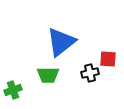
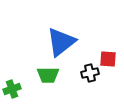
green cross: moved 1 px left, 1 px up
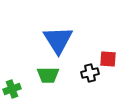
blue triangle: moved 3 px left, 2 px up; rotated 24 degrees counterclockwise
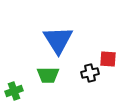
green cross: moved 2 px right, 2 px down
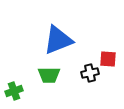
blue triangle: rotated 40 degrees clockwise
green trapezoid: moved 1 px right
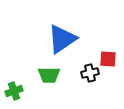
blue triangle: moved 4 px right, 1 px up; rotated 12 degrees counterclockwise
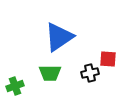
blue triangle: moved 3 px left, 2 px up
green trapezoid: moved 1 px right, 2 px up
green cross: moved 1 px right, 5 px up
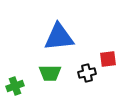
blue triangle: rotated 28 degrees clockwise
red square: rotated 12 degrees counterclockwise
black cross: moved 3 px left
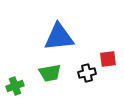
green trapezoid: rotated 10 degrees counterclockwise
